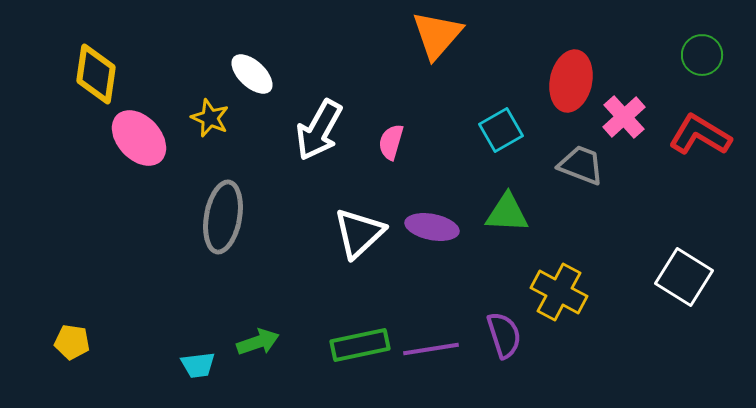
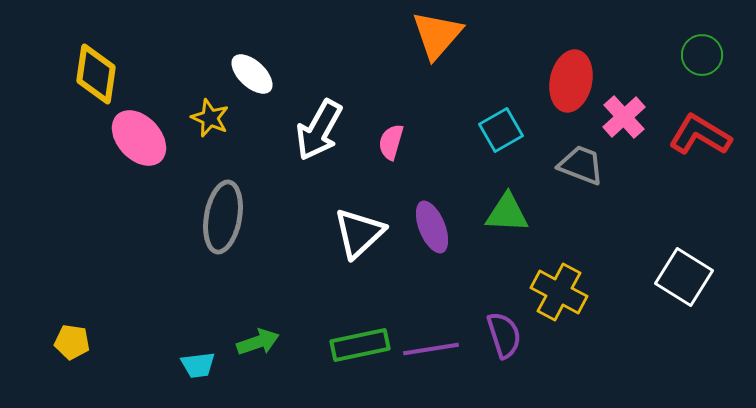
purple ellipse: rotated 57 degrees clockwise
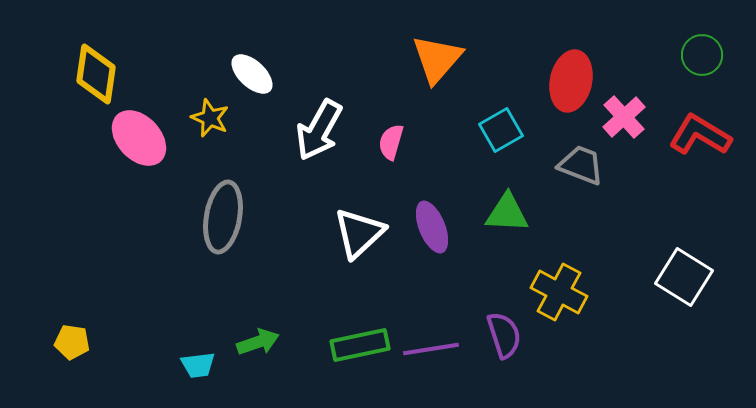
orange triangle: moved 24 px down
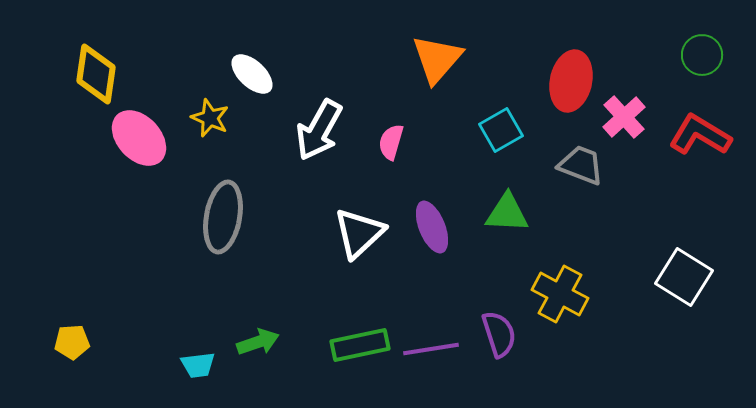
yellow cross: moved 1 px right, 2 px down
purple semicircle: moved 5 px left, 1 px up
yellow pentagon: rotated 12 degrees counterclockwise
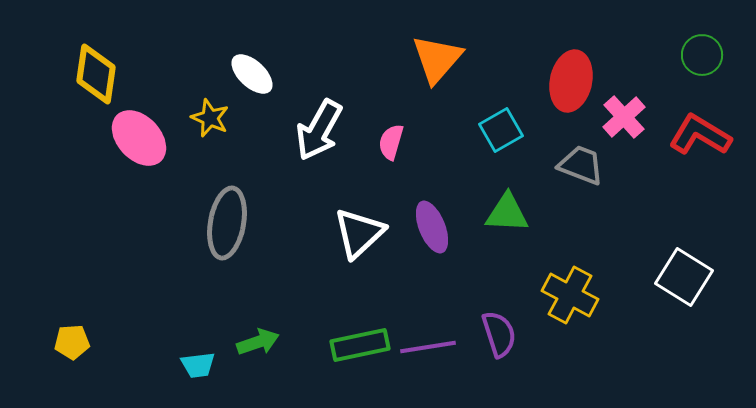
gray ellipse: moved 4 px right, 6 px down
yellow cross: moved 10 px right, 1 px down
purple line: moved 3 px left, 2 px up
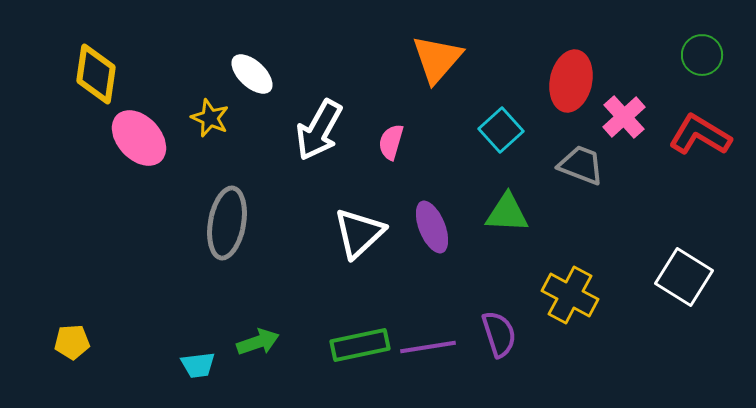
cyan square: rotated 12 degrees counterclockwise
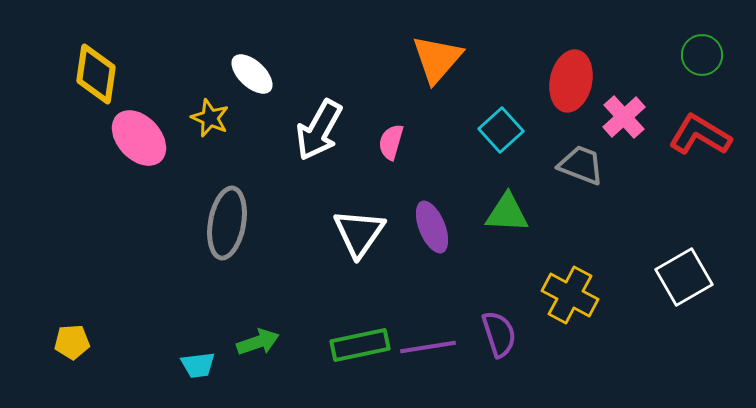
white triangle: rotated 12 degrees counterclockwise
white square: rotated 28 degrees clockwise
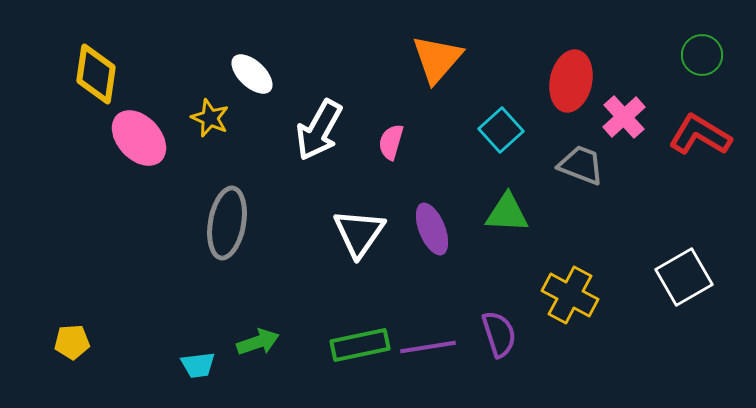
purple ellipse: moved 2 px down
